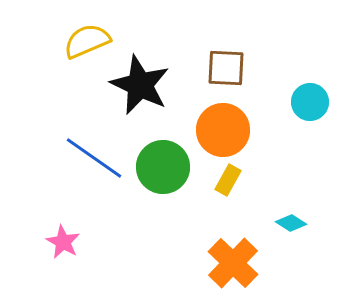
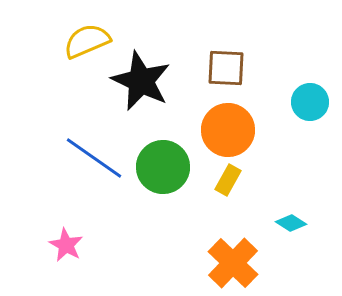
black star: moved 1 px right, 4 px up
orange circle: moved 5 px right
pink star: moved 3 px right, 3 px down
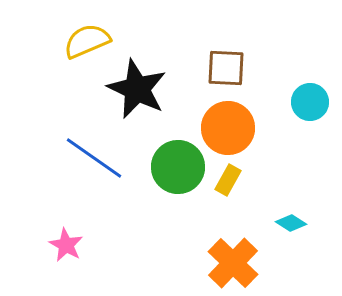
black star: moved 4 px left, 8 px down
orange circle: moved 2 px up
green circle: moved 15 px right
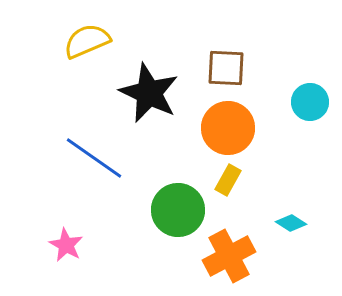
black star: moved 12 px right, 4 px down
green circle: moved 43 px down
orange cross: moved 4 px left, 7 px up; rotated 18 degrees clockwise
